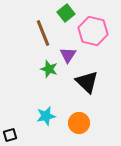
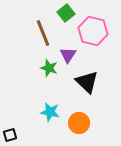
green star: moved 1 px up
cyan star: moved 4 px right, 4 px up; rotated 24 degrees clockwise
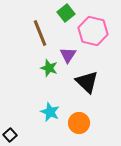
brown line: moved 3 px left
cyan star: rotated 12 degrees clockwise
black square: rotated 24 degrees counterclockwise
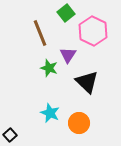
pink hexagon: rotated 12 degrees clockwise
cyan star: moved 1 px down
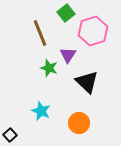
pink hexagon: rotated 16 degrees clockwise
cyan star: moved 9 px left, 2 px up
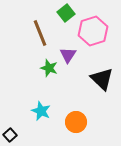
black triangle: moved 15 px right, 3 px up
orange circle: moved 3 px left, 1 px up
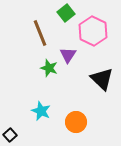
pink hexagon: rotated 16 degrees counterclockwise
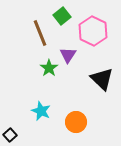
green square: moved 4 px left, 3 px down
green star: rotated 18 degrees clockwise
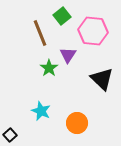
pink hexagon: rotated 20 degrees counterclockwise
orange circle: moved 1 px right, 1 px down
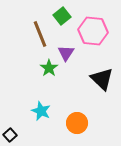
brown line: moved 1 px down
purple triangle: moved 2 px left, 2 px up
